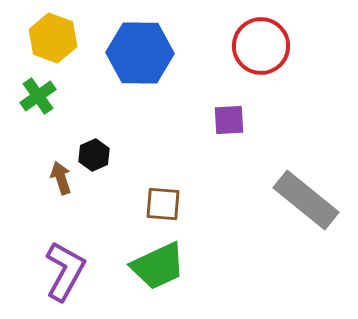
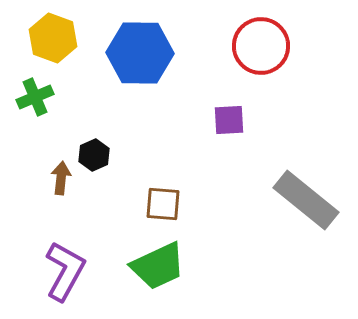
green cross: moved 3 px left, 1 px down; rotated 12 degrees clockwise
brown arrow: rotated 24 degrees clockwise
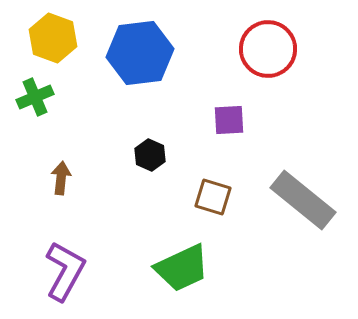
red circle: moved 7 px right, 3 px down
blue hexagon: rotated 8 degrees counterclockwise
black hexagon: moved 56 px right; rotated 12 degrees counterclockwise
gray rectangle: moved 3 px left
brown square: moved 50 px right, 7 px up; rotated 12 degrees clockwise
green trapezoid: moved 24 px right, 2 px down
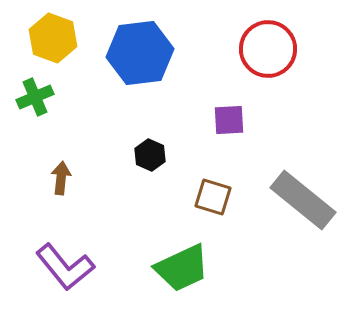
purple L-shape: moved 4 px up; rotated 112 degrees clockwise
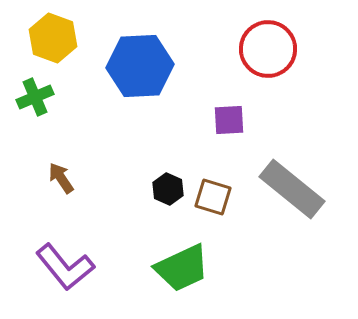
blue hexagon: moved 13 px down; rotated 4 degrees clockwise
black hexagon: moved 18 px right, 34 px down
brown arrow: rotated 40 degrees counterclockwise
gray rectangle: moved 11 px left, 11 px up
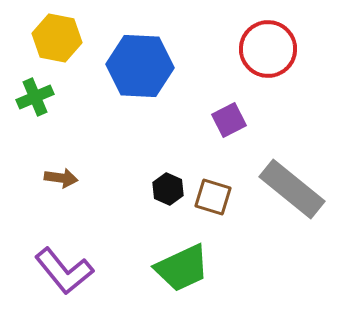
yellow hexagon: moved 4 px right; rotated 9 degrees counterclockwise
blue hexagon: rotated 6 degrees clockwise
purple square: rotated 24 degrees counterclockwise
brown arrow: rotated 132 degrees clockwise
purple L-shape: moved 1 px left, 4 px down
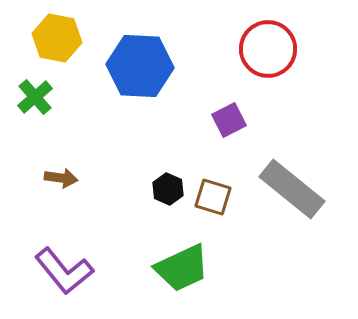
green cross: rotated 18 degrees counterclockwise
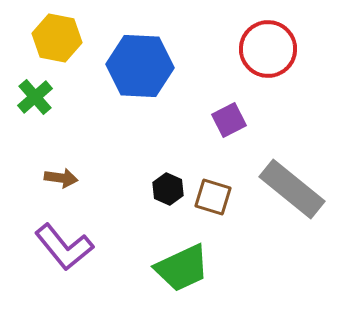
purple L-shape: moved 24 px up
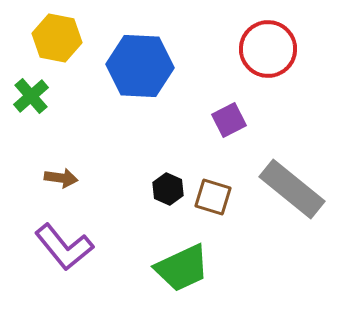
green cross: moved 4 px left, 1 px up
